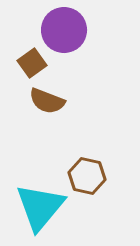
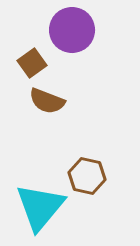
purple circle: moved 8 px right
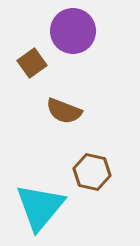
purple circle: moved 1 px right, 1 px down
brown semicircle: moved 17 px right, 10 px down
brown hexagon: moved 5 px right, 4 px up
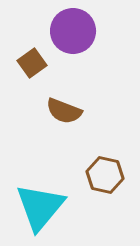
brown hexagon: moved 13 px right, 3 px down
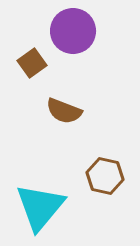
brown hexagon: moved 1 px down
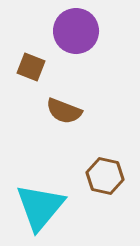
purple circle: moved 3 px right
brown square: moved 1 px left, 4 px down; rotated 32 degrees counterclockwise
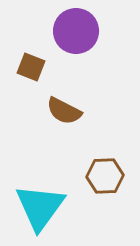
brown semicircle: rotated 6 degrees clockwise
brown hexagon: rotated 15 degrees counterclockwise
cyan triangle: rotated 4 degrees counterclockwise
